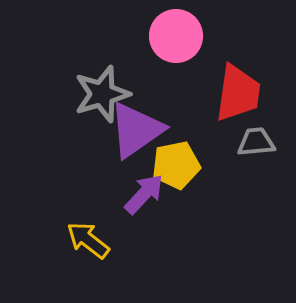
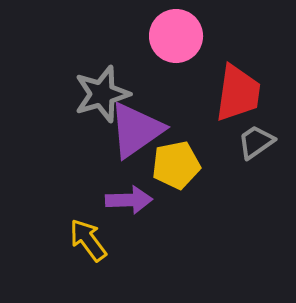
gray trapezoid: rotated 30 degrees counterclockwise
purple arrow: moved 15 px left, 6 px down; rotated 45 degrees clockwise
yellow arrow: rotated 15 degrees clockwise
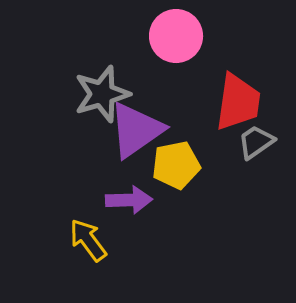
red trapezoid: moved 9 px down
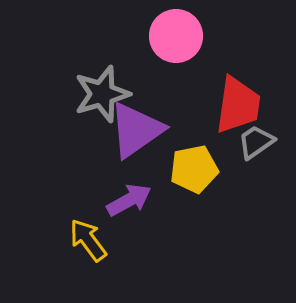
red trapezoid: moved 3 px down
yellow pentagon: moved 18 px right, 4 px down
purple arrow: rotated 27 degrees counterclockwise
